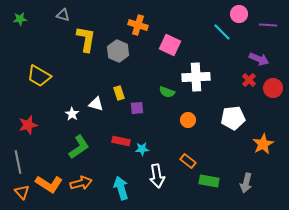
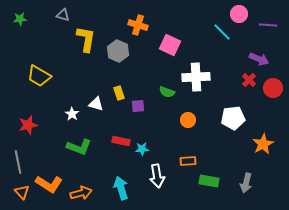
purple square: moved 1 px right, 2 px up
green L-shape: rotated 55 degrees clockwise
orange rectangle: rotated 42 degrees counterclockwise
orange arrow: moved 10 px down
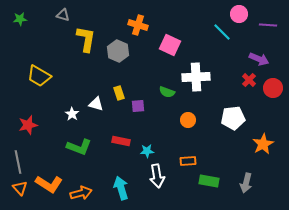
cyan star: moved 5 px right, 2 px down
orange triangle: moved 2 px left, 4 px up
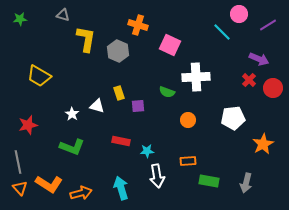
purple line: rotated 36 degrees counterclockwise
white triangle: moved 1 px right, 2 px down
green L-shape: moved 7 px left
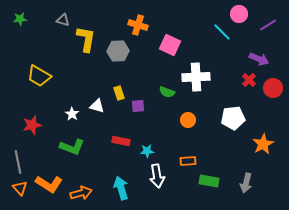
gray triangle: moved 5 px down
gray hexagon: rotated 25 degrees counterclockwise
red star: moved 4 px right
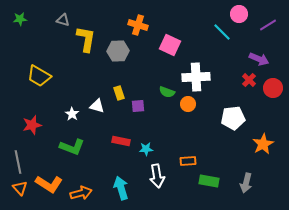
orange circle: moved 16 px up
cyan star: moved 1 px left, 2 px up
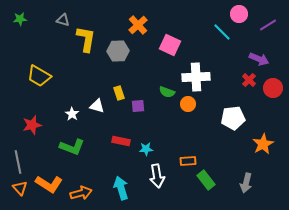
orange cross: rotated 30 degrees clockwise
green rectangle: moved 3 px left, 1 px up; rotated 42 degrees clockwise
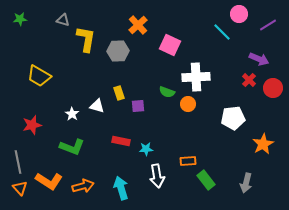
orange L-shape: moved 3 px up
orange arrow: moved 2 px right, 7 px up
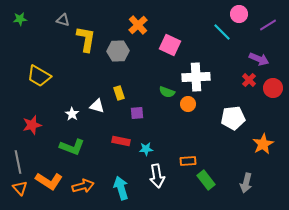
purple square: moved 1 px left, 7 px down
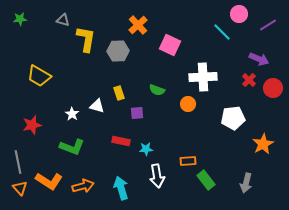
white cross: moved 7 px right
green semicircle: moved 10 px left, 2 px up
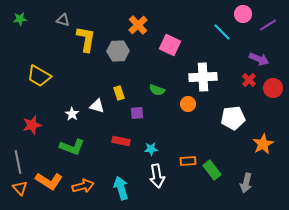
pink circle: moved 4 px right
cyan star: moved 5 px right
green rectangle: moved 6 px right, 10 px up
